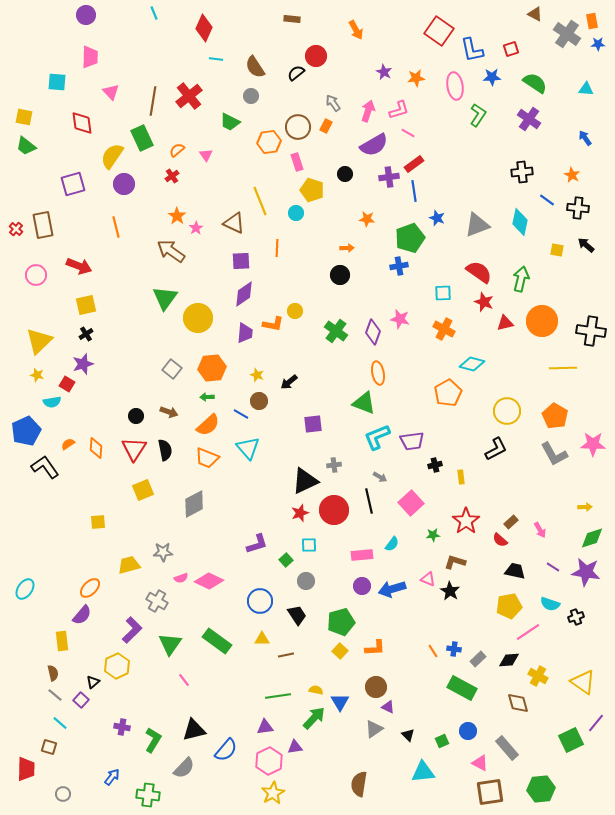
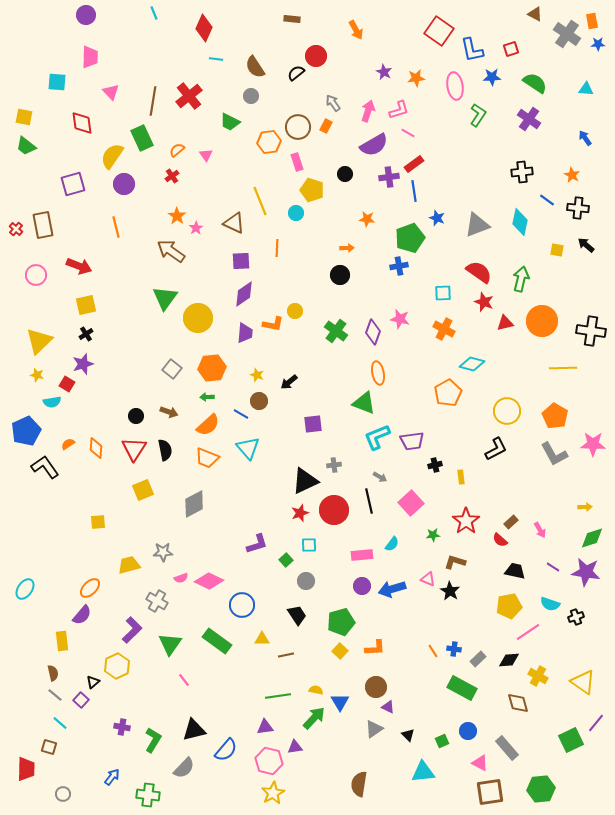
blue circle at (260, 601): moved 18 px left, 4 px down
pink hexagon at (269, 761): rotated 20 degrees counterclockwise
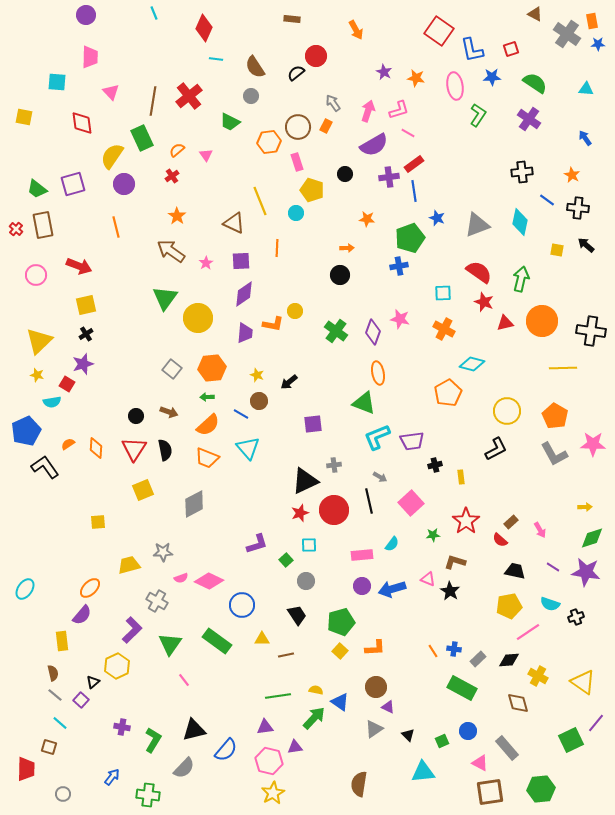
orange star at (416, 78): rotated 18 degrees clockwise
green trapezoid at (26, 146): moved 11 px right, 43 px down
pink star at (196, 228): moved 10 px right, 35 px down
blue triangle at (340, 702): rotated 24 degrees counterclockwise
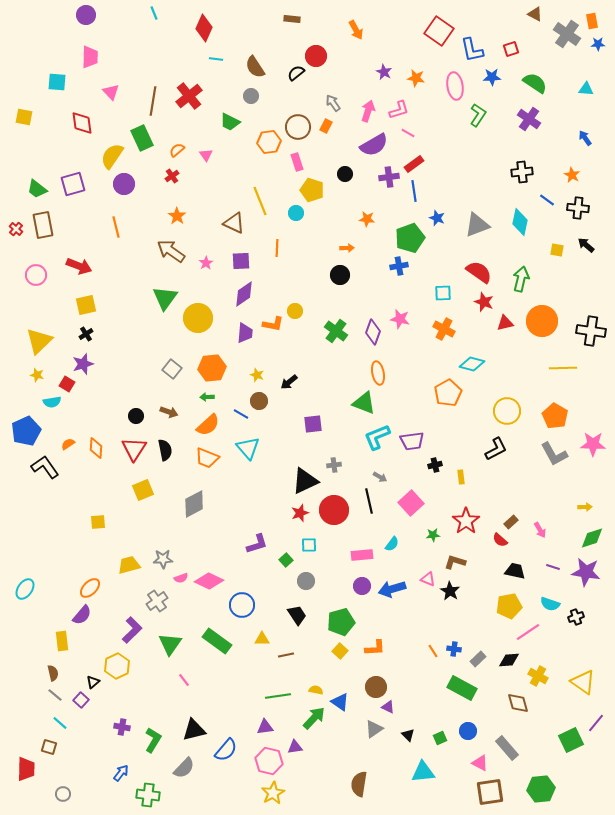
gray star at (163, 552): moved 7 px down
purple line at (553, 567): rotated 16 degrees counterclockwise
gray cross at (157, 601): rotated 25 degrees clockwise
green square at (442, 741): moved 2 px left, 3 px up
blue arrow at (112, 777): moved 9 px right, 4 px up
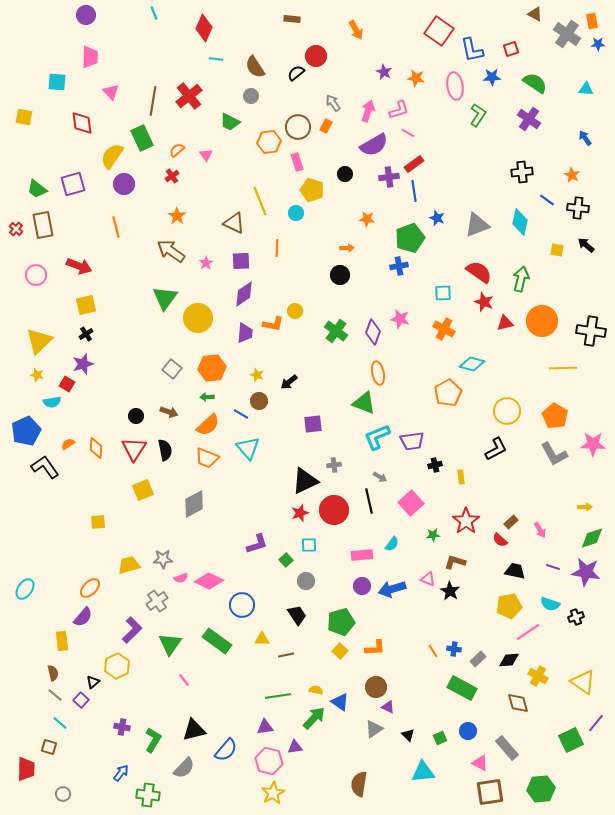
purple semicircle at (82, 615): moved 1 px right, 2 px down
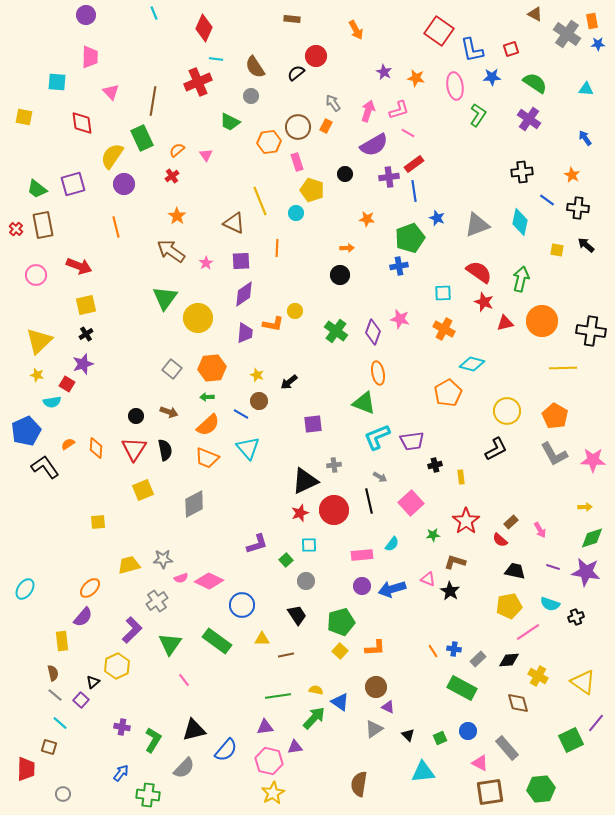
red cross at (189, 96): moved 9 px right, 14 px up; rotated 16 degrees clockwise
pink star at (593, 444): moved 16 px down
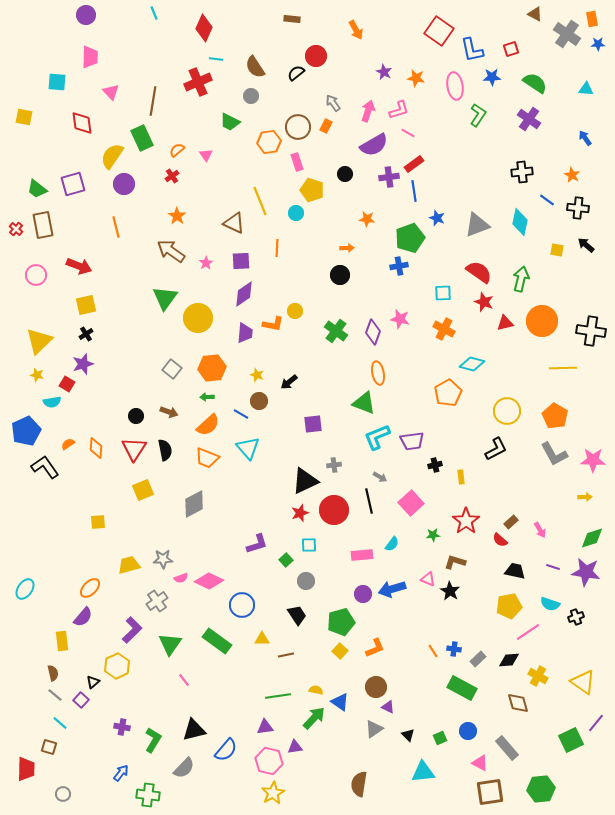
orange rectangle at (592, 21): moved 2 px up
yellow arrow at (585, 507): moved 10 px up
purple circle at (362, 586): moved 1 px right, 8 px down
orange L-shape at (375, 648): rotated 20 degrees counterclockwise
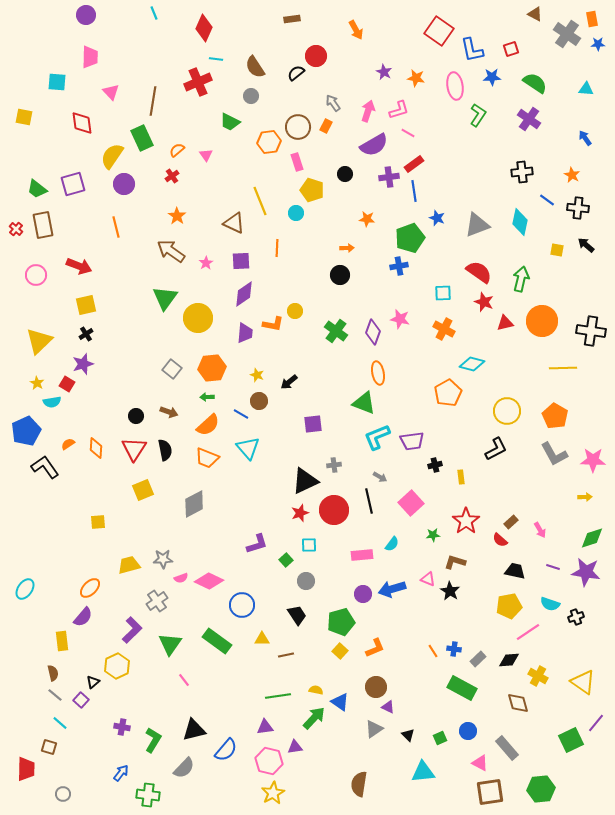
brown rectangle at (292, 19): rotated 14 degrees counterclockwise
yellow star at (37, 375): moved 8 px down; rotated 16 degrees clockwise
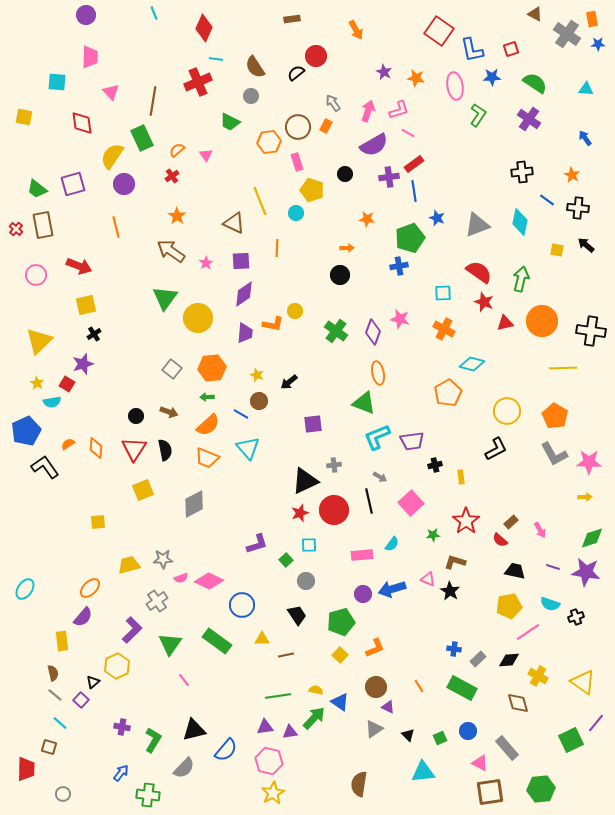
black cross at (86, 334): moved 8 px right
pink star at (593, 460): moved 4 px left, 2 px down
yellow square at (340, 651): moved 4 px down
orange line at (433, 651): moved 14 px left, 35 px down
purple triangle at (295, 747): moved 5 px left, 15 px up
